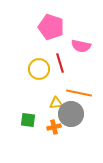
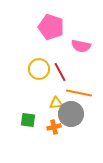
red line: moved 9 px down; rotated 12 degrees counterclockwise
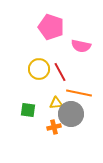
green square: moved 10 px up
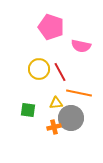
gray circle: moved 4 px down
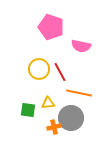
yellow triangle: moved 8 px left
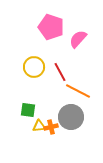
pink semicircle: moved 3 px left, 7 px up; rotated 120 degrees clockwise
yellow circle: moved 5 px left, 2 px up
orange line: moved 1 px left, 2 px up; rotated 15 degrees clockwise
yellow triangle: moved 9 px left, 23 px down
gray circle: moved 1 px up
orange cross: moved 3 px left
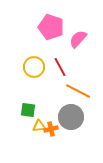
red line: moved 5 px up
orange cross: moved 2 px down
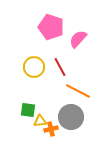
yellow triangle: moved 1 px right, 5 px up
